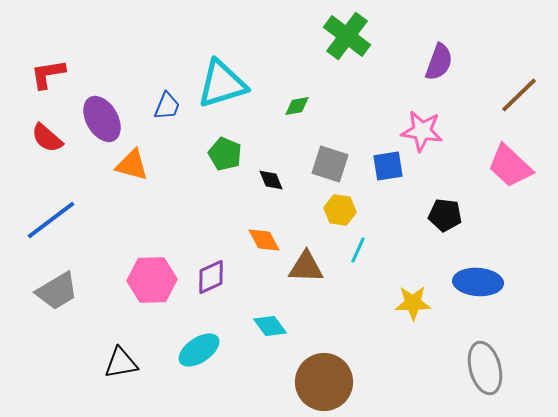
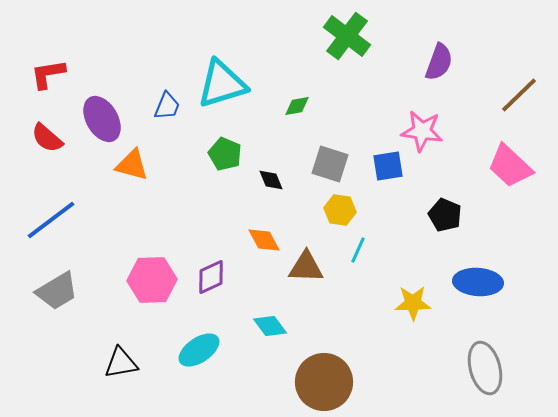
black pentagon: rotated 16 degrees clockwise
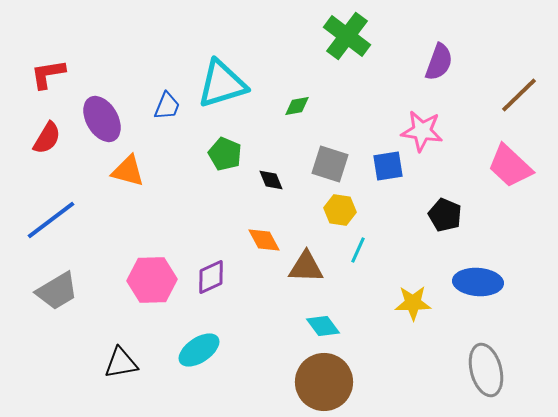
red semicircle: rotated 100 degrees counterclockwise
orange triangle: moved 4 px left, 6 px down
cyan diamond: moved 53 px right
gray ellipse: moved 1 px right, 2 px down
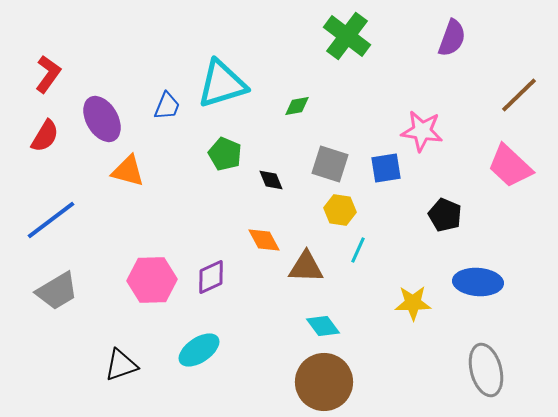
purple semicircle: moved 13 px right, 24 px up
red L-shape: rotated 135 degrees clockwise
red semicircle: moved 2 px left, 2 px up
blue square: moved 2 px left, 2 px down
black triangle: moved 2 px down; rotated 9 degrees counterclockwise
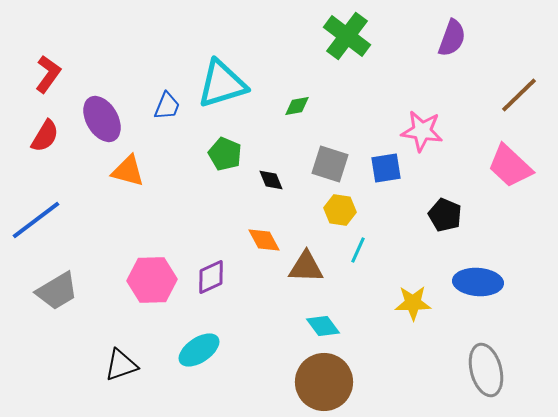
blue line: moved 15 px left
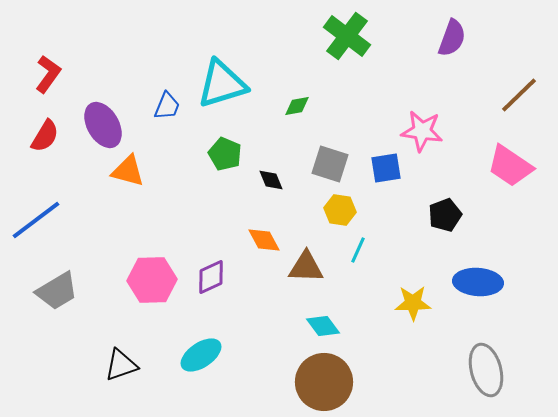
purple ellipse: moved 1 px right, 6 px down
pink trapezoid: rotated 9 degrees counterclockwise
black pentagon: rotated 28 degrees clockwise
cyan ellipse: moved 2 px right, 5 px down
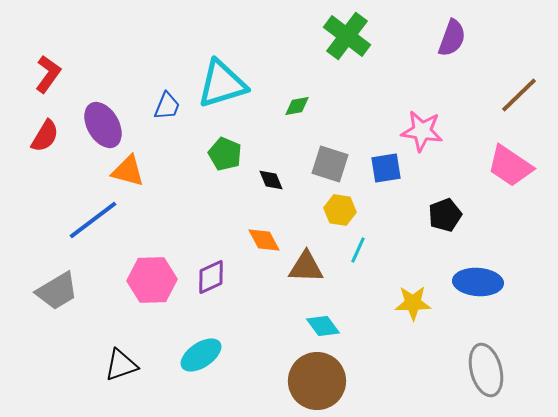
blue line: moved 57 px right
brown circle: moved 7 px left, 1 px up
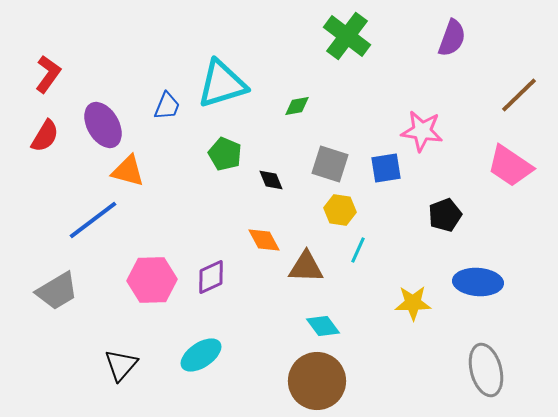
black triangle: rotated 30 degrees counterclockwise
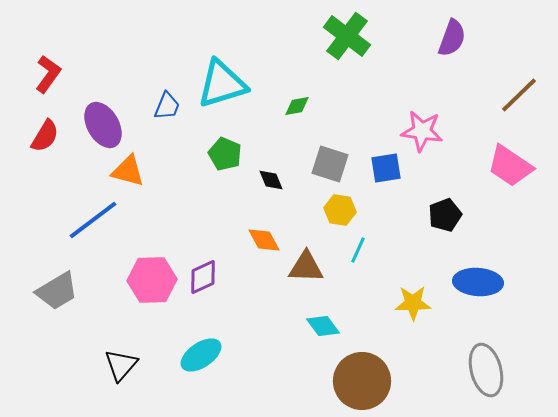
purple diamond: moved 8 px left
brown circle: moved 45 px right
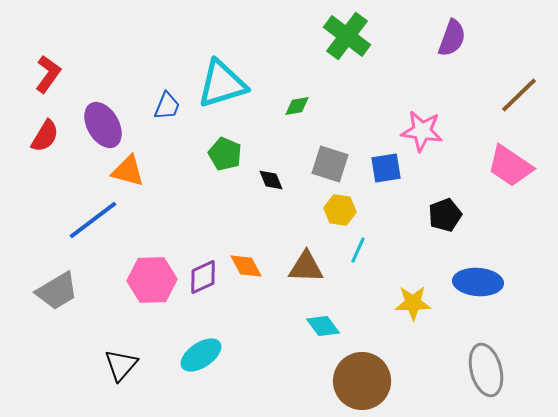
orange diamond: moved 18 px left, 26 px down
